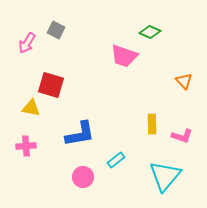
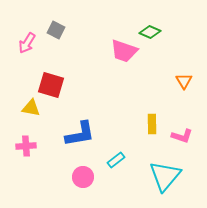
pink trapezoid: moved 5 px up
orange triangle: rotated 12 degrees clockwise
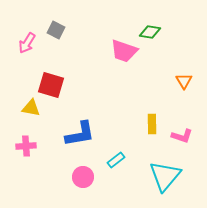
green diamond: rotated 15 degrees counterclockwise
